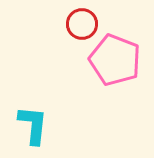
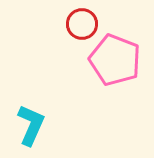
cyan L-shape: moved 2 px left; rotated 18 degrees clockwise
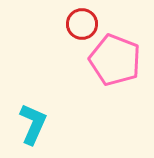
cyan L-shape: moved 2 px right, 1 px up
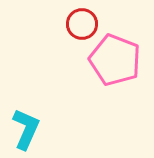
cyan L-shape: moved 7 px left, 5 px down
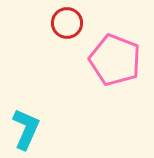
red circle: moved 15 px left, 1 px up
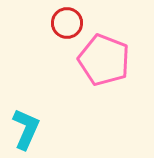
pink pentagon: moved 11 px left
